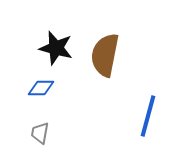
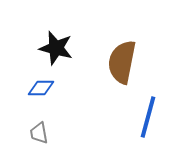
brown semicircle: moved 17 px right, 7 px down
blue line: moved 1 px down
gray trapezoid: moved 1 px left; rotated 20 degrees counterclockwise
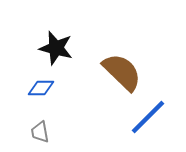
brown semicircle: moved 10 px down; rotated 123 degrees clockwise
blue line: rotated 30 degrees clockwise
gray trapezoid: moved 1 px right, 1 px up
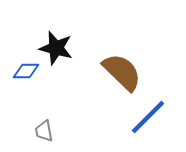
blue diamond: moved 15 px left, 17 px up
gray trapezoid: moved 4 px right, 1 px up
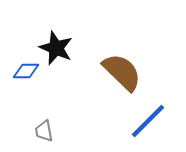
black star: rotated 8 degrees clockwise
blue line: moved 4 px down
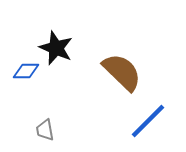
gray trapezoid: moved 1 px right, 1 px up
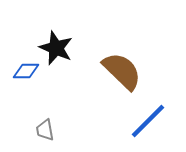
brown semicircle: moved 1 px up
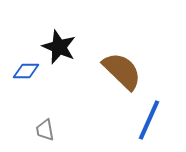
black star: moved 3 px right, 1 px up
blue line: moved 1 px right, 1 px up; rotated 21 degrees counterclockwise
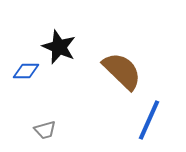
gray trapezoid: rotated 95 degrees counterclockwise
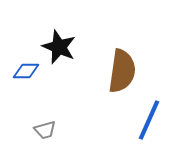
brown semicircle: rotated 54 degrees clockwise
